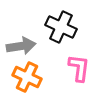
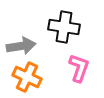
black cross: moved 3 px right; rotated 16 degrees counterclockwise
pink L-shape: rotated 12 degrees clockwise
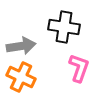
orange cross: moved 6 px left
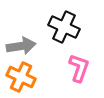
black cross: rotated 16 degrees clockwise
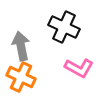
gray arrow: rotated 92 degrees counterclockwise
pink L-shape: rotated 100 degrees clockwise
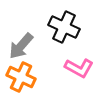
gray arrow: rotated 128 degrees counterclockwise
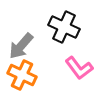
pink L-shape: rotated 24 degrees clockwise
orange cross: moved 1 px right, 2 px up
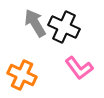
gray arrow: moved 14 px right, 23 px up; rotated 108 degrees clockwise
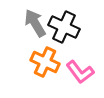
pink L-shape: moved 1 px right, 4 px down
orange cross: moved 23 px right, 13 px up
